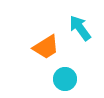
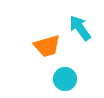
orange trapezoid: moved 1 px right, 1 px up; rotated 16 degrees clockwise
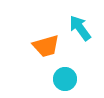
orange trapezoid: moved 1 px left
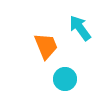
orange trapezoid: rotated 96 degrees counterclockwise
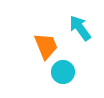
cyan circle: moved 2 px left, 7 px up
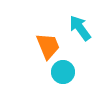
orange trapezoid: moved 2 px right
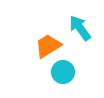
orange trapezoid: rotated 100 degrees counterclockwise
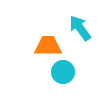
orange trapezoid: rotated 32 degrees clockwise
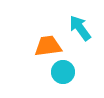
orange trapezoid: rotated 8 degrees counterclockwise
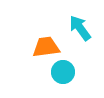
orange trapezoid: moved 2 px left, 1 px down
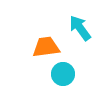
cyan circle: moved 2 px down
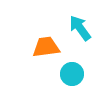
cyan circle: moved 9 px right
